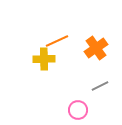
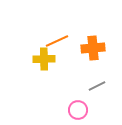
orange cross: moved 3 px left; rotated 30 degrees clockwise
gray line: moved 3 px left
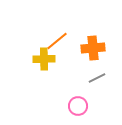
orange line: rotated 15 degrees counterclockwise
gray line: moved 8 px up
pink circle: moved 4 px up
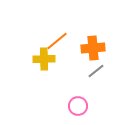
gray line: moved 1 px left, 7 px up; rotated 12 degrees counterclockwise
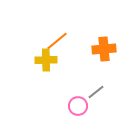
orange cross: moved 11 px right, 1 px down
yellow cross: moved 2 px right, 1 px down
gray line: moved 21 px down
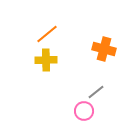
orange line: moved 10 px left, 7 px up
orange cross: rotated 20 degrees clockwise
pink circle: moved 6 px right, 5 px down
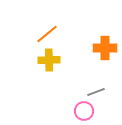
orange cross: moved 1 px right, 1 px up; rotated 15 degrees counterclockwise
yellow cross: moved 3 px right
gray line: rotated 18 degrees clockwise
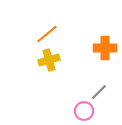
yellow cross: rotated 15 degrees counterclockwise
gray line: moved 3 px right; rotated 24 degrees counterclockwise
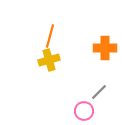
orange line: moved 3 px right, 2 px down; rotated 35 degrees counterclockwise
